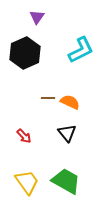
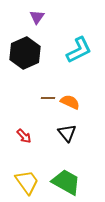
cyan L-shape: moved 2 px left
green trapezoid: moved 1 px down
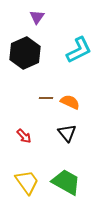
brown line: moved 2 px left
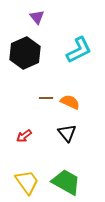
purple triangle: rotated 14 degrees counterclockwise
red arrow: rotated 98 degrees clockwise
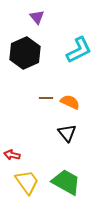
red arrow: moved 12 px left, 19 px down; rotated 49 degrees clockwise
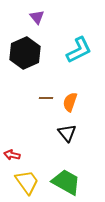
orange semicircle: rotated 96 degrees counterclockwise
